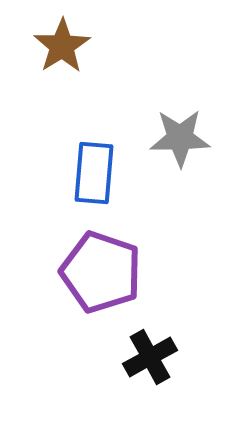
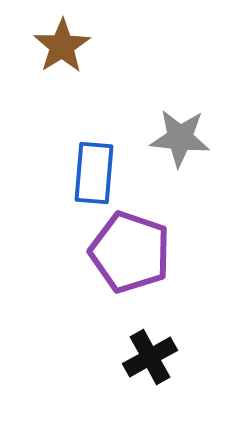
gray star: rotated 6 degrees clockwise
purple pentagon: moved 29 px right, 20 px up
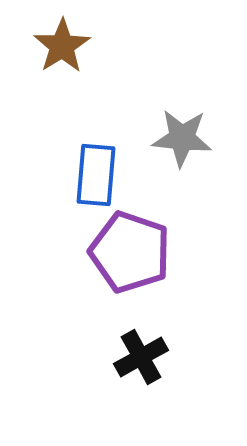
gray star: moved 2 px right
blue rectangle: moved 2 px right, 2 px down
black cross: moved 9 px left
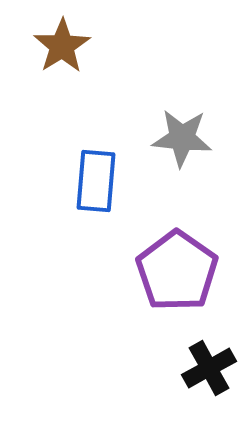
blue rectangle: moved 6 px down
purple pentagon: moved 47 px right, 19 px down; rotated 16 degrees clockwise
black cross: moved 68 px right, 11 px down
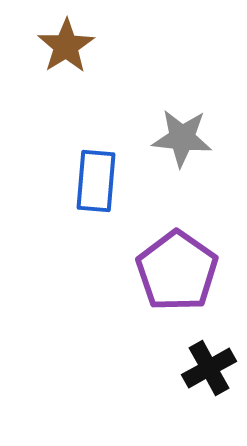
brown star: moved 4 px right
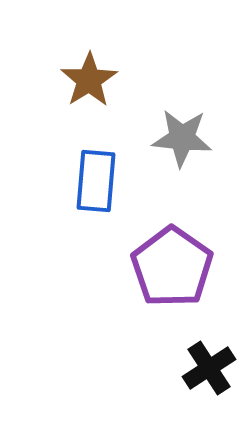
brown star: moved 23 px right, 34 px down
purple pentagon: moved 5 px left, 4 px up
black cross: rotated 4 degrees counterclockwise
